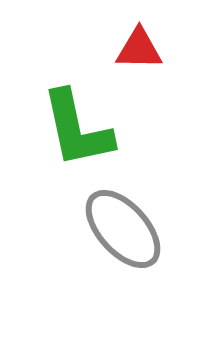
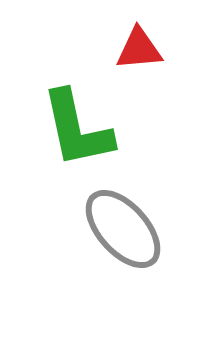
red triangle: rotated 6 degrees counterclockwise
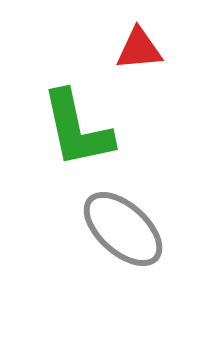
gray ellipse: rotated 6 degrees counterclockwise
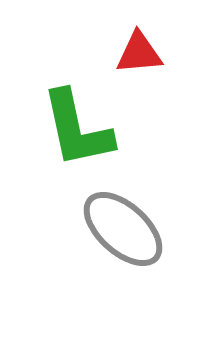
red triangle: moved 4 px down
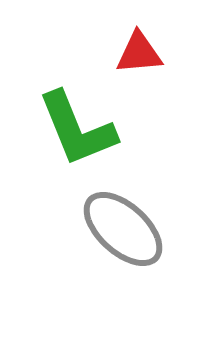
green L-shape: rotated 10 degrees counterclockwise
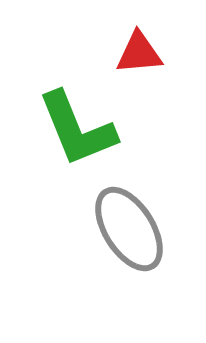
gray ellipse: moved 6 px right; rotated 16 degrees clockwise
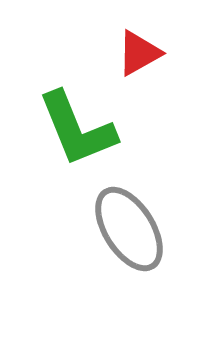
red triangle: rotated 24 degrees counterclockwise
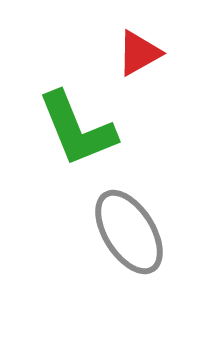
gray ellipse: moved 3 px down
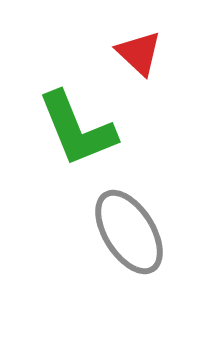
red triangle: rotated 48 degrees counterclockwise
